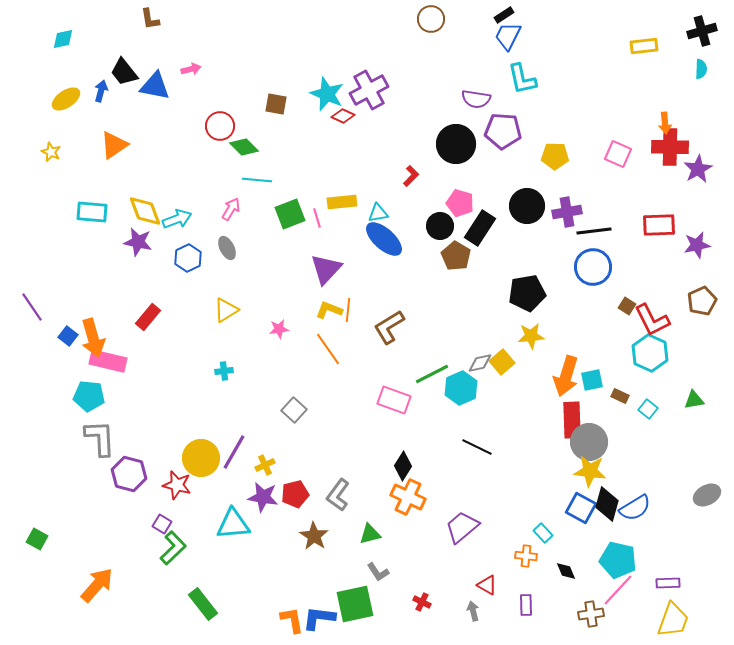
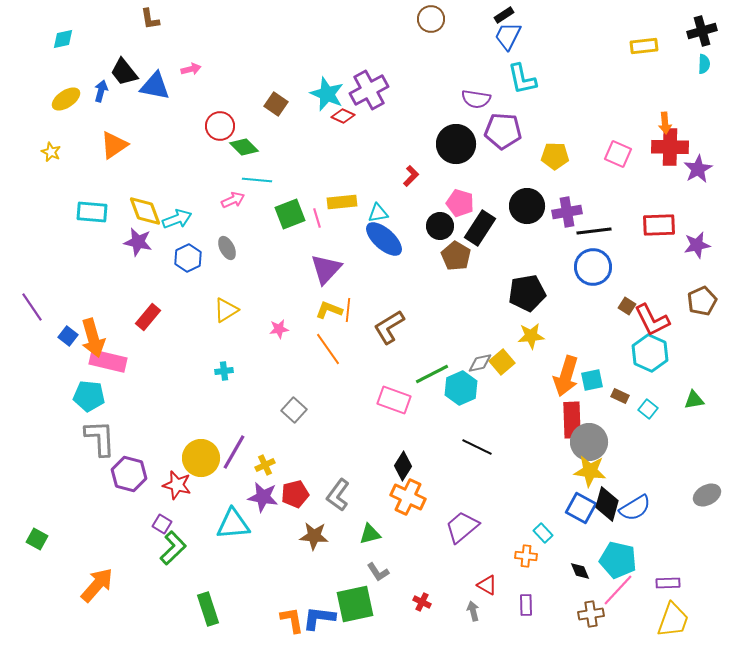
cyan semicircle at (701, 69): moved 3 px right, 5 px up
brown square at (276, 104): rotated 25 degrees clockwise
pink arrow at (231, 209): moved 2 px right, 9 px up; rotated 35 degrees clockwise
brown star at (314, 536): rotated 28 degrees counterclockwise
black diamond at (566, 571): moved 14 px right
green rectangle at (203, 604): moved 5 px right, 5 px down; rotated 20 degrees clockwise
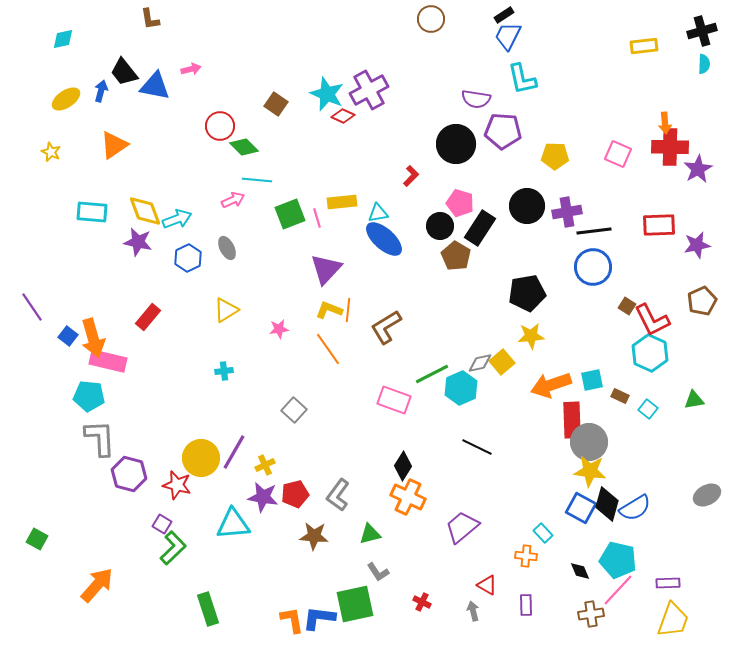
brown L-shape at (389, 327): moved 3 px left
orange arrow at (566, 376): moved 15 px left, 9 px down; rotated 54 degrees clockwise
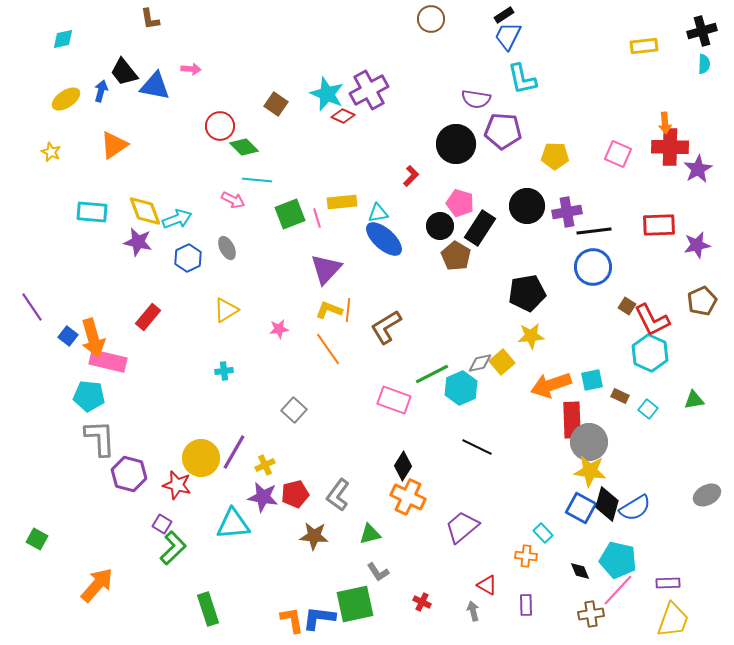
pink arrow at (191, 69): rotated 18 degrees clockwise
pink arrow at (233, 200): rotated 50 degrees clockwise
